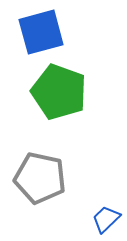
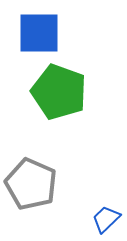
blue square: moved 2 px left, 1 px down; rotated 15 degrees clockwise
gray pentagon: moved 9 px left, 6 px down; rotated 12 degrees clockwise
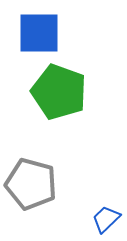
gray pentagon: rotated 9 degrees counterclockwise
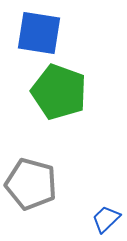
blue square: rotated 9 degrees clockwise
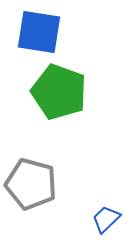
blue square: moved 1 px up
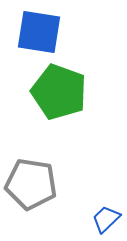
gray pentagon: rotated 6 degrees counterclockwise
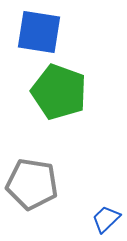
gray pentagon: moved 1 px right
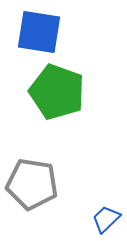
green pentagon: moved 2 px left
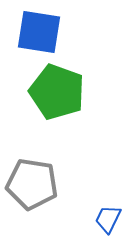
blue trapezoid: moved 2 px right; rotated 20 degrees counterclockwise
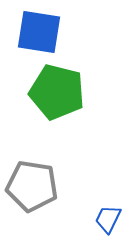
green pentagon: rotated 6 degrees counterclockwise
gray pentagon: moved 2 px down
